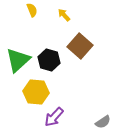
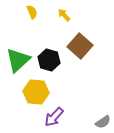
yellow semicircle: moved 2 px down
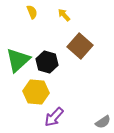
black hexagon: moved 2 px left, 2 px down
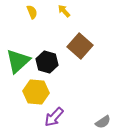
yellow arrow: moved 4 px up
green triangle: moved 1 px down
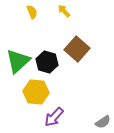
brown square: moved 3 px left, 3 px down
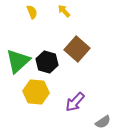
purple arrow: moved 21 px right, 15 px up
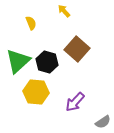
yellow semicircle: moved 1 px left, 11 px down
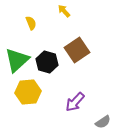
brown square: moved 1 px down; rotated 15 degrees clockwise
green triangle: moved 1 px left, 1 px up
yellow hexagon: moved 8 px left; rotated 10 degrees counterclockwise
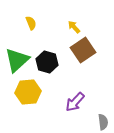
yellow arrow: moved 10 px right, 16 px down
brown square: moved 6 px right
gray semicircle: rotated 63 degrees counterclockwise
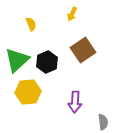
yellow semicircle: moved 1 px down
yellow arrow: moved 2 px left, 13 px up; rotated 112 degrees counterclockwise
black hexagon: rotated 20 degrees clockwise
purple arrow: rotated 40 degrees counterclockwise
